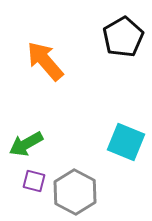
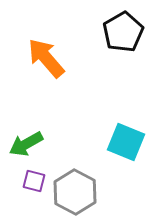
black pentagon: moved 5 px up
orange arrow: moved 1 px right, 3 px up
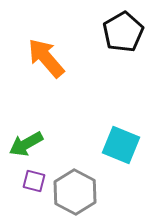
cyan square: moved 5 px left, 3 px down
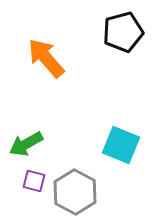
black pentagon: rotated 15 degrees clockwise
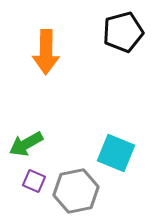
orange arrow: moved 6 px up; rotated 138 degrees counterclockwise
cyan square: moved 5 px left, 8 px down
purple square: rotated 10 degrees clockwise
gray hexagon: moved 1 px right, 1 px up; rotated 21 degrees clockwise
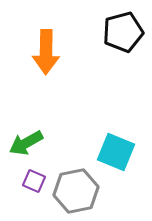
green arrow: moved 1 px up
cyan square: moved 1 px up
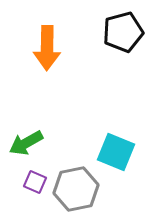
orange arrow: moved 1 px right, 4 px up
purple square: moved 1 px right, 1 px down
gray hexagon: moved 2 px up
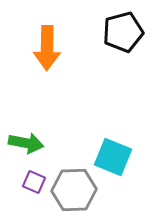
green arrow: rotated 140 degrees counterclockwise
cyan square: moved 3 px left, 5 px down
purple square: moved 1 px left
gray hexagon: moved 2 px left, 1 px down; rotated 9 degrees clockwise
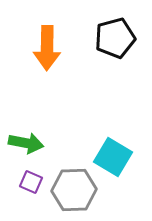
black pentagon: moved 8 px left, 6 px down
cyan square: rotated 9 degrees clockwise
purple square: moved 3 px left
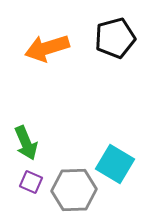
orange arrow: rotated 72 degrees clockwise
green arrow: rotated 56 degrees clockwise
cyan square: moved 2 px right, 7 px down
